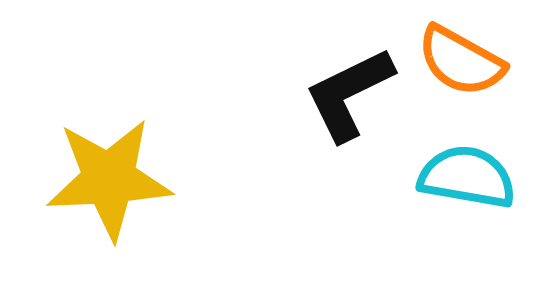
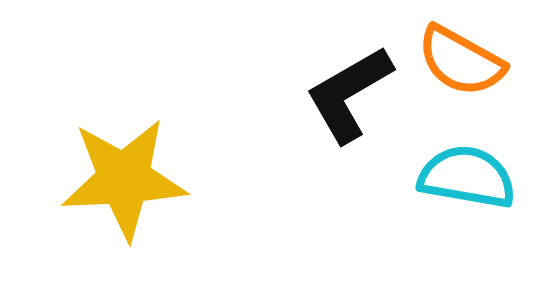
black L-shape: rotated 4 degrees counterclockwise
yellow star: moved 15 px right
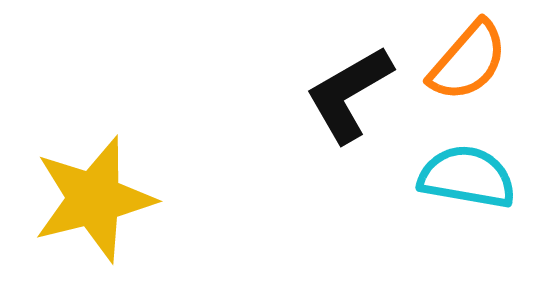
orange semicircle: moved 7 px right; rotated 78 degrees counterclockwise
yellow star: moved 30 px left, 20 px down; rotated 11 degrees counterclockwise
